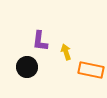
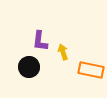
yellow arrow: moved 3 px left
black circle: moved 2 px right
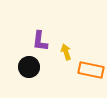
yellow arrow: moved 3 px right
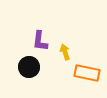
yellow arrow: moved 1 px left
orange rectangle: moved 4 px left, 3 px down
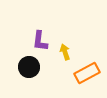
orange rectangle: rotated 40 degrees counterclockwise
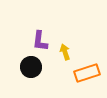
black circle: moved 2 px right
orange rectangle: rotated 10 degrees clockwise
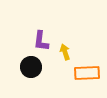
purple L-shape: moved 1 px right
orange rectangle: rotated 15 degrees clockwise
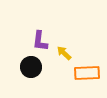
purple L-shape: moved 1 px left
yellow arrow: moved 1 px left, 1 px down; rotated 28 degrees counterclockwise
